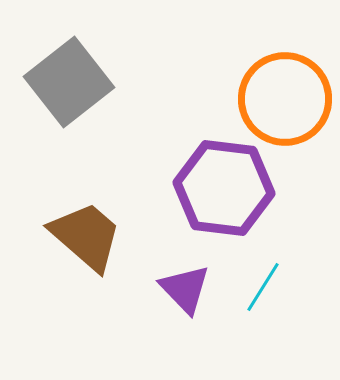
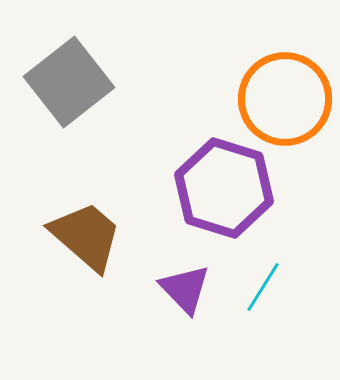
purple hexagon: rotated 10 degrees clockwise
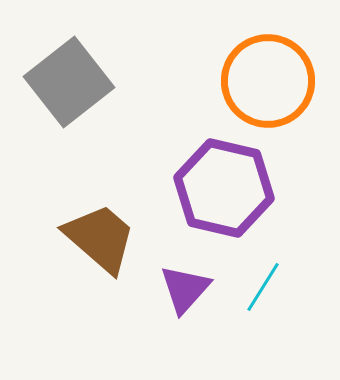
orange circle: moved 17 px left, 18 px up
purple hexagon: rotated 4 degrees counterclockwise
brown trapezoid: moved 14 px right, 2 px down
purple triangle: rotated 26 degrees clockwise
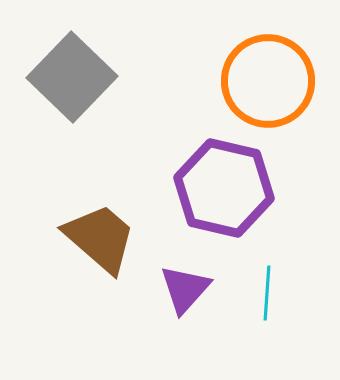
gray square: moved 3 px right, 5 px up; rotated 8 degrees counterclockwise
cyan line: moved 4 px right, 6 px down; rotated 28 degrees counterclockwise
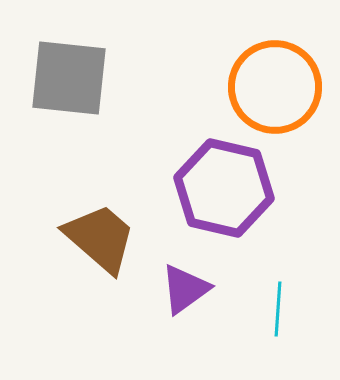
gray square: moved 3 px left, 1 px down; rotated 38 degrees counterclockwise
orange circle: moved 7 px right, 6 px down
purple triangle: rotated 12 degrees clockwise
cyan line: moved 11 px right, 16 px down
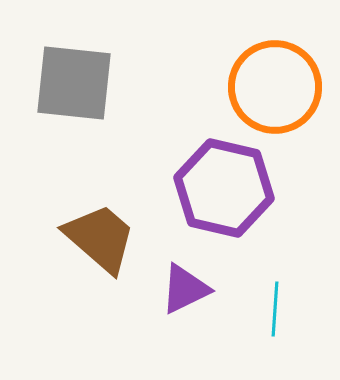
gray square: moved 5 px right, 5 px down
purple triangle: rotated 10 degrees clockwise
cyan line: moved 3 px left
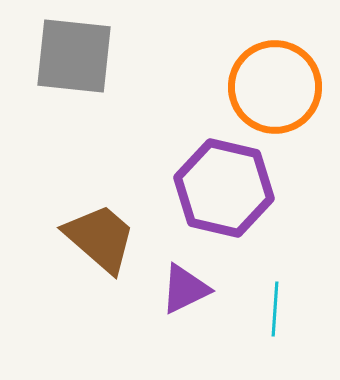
gray square: moved 27 px up
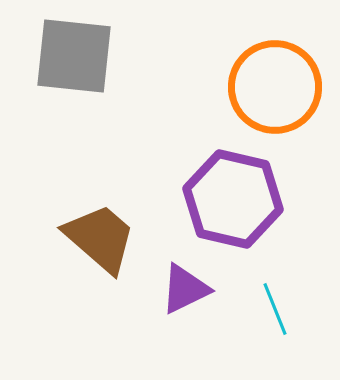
purple hexagon: moved 9 px right, 11 px down
cyan line: rotated 26 degrees counterclockwise
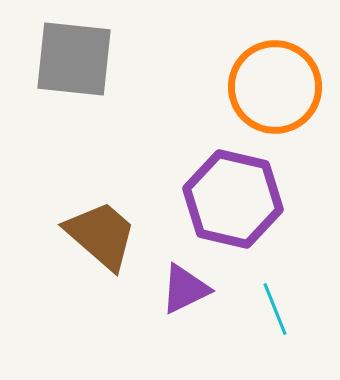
gray square: moved 3 px down
brown trapezoid: moved 1 px right, 3 px up
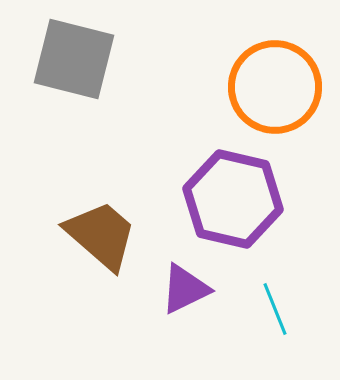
gray square: rotated 8 degrees clockwise
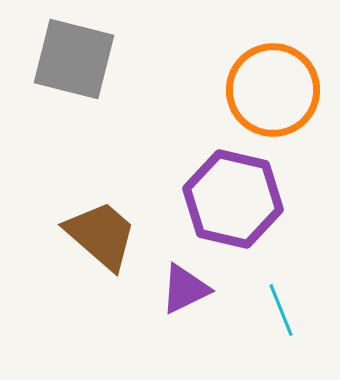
orange circle: moved 2 px left, 3 px down
cyan line: moved 6 px right, 1 px down
